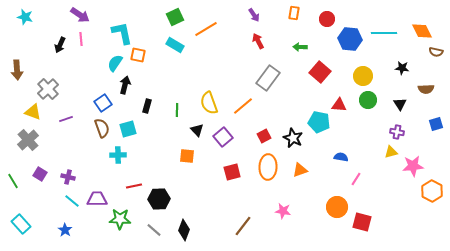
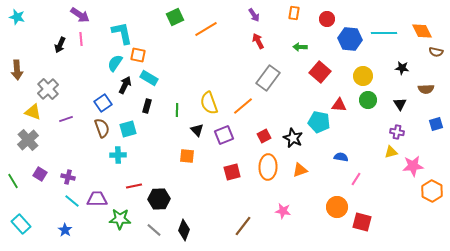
cyan star at (25, 17): moved 8 px left
cyan rectangle at (175, 45): moved 26 px left, 33 px down
black arrow at (125, 85): rotated 12 degrees clockwise
purple square at (223, 137): moved 1 px right, 2 px up; rotated 18 degrees clockwise
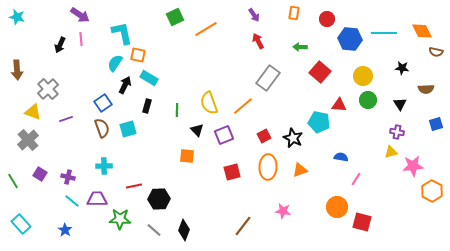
cyan cross at (118, 155): moved 14 px left, 11 px down
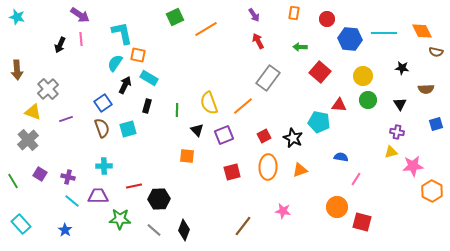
purple trapezoid at (97, 199): moved 1 px right, 3 px up
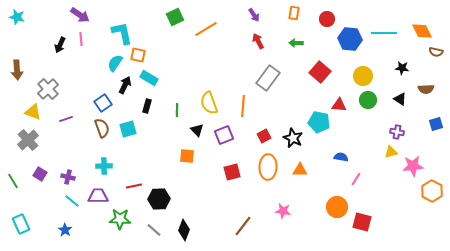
green arrow at (300, 47): moved 4 px left, 4 px up
black triangle at (400, 104): moved 5 px up; rotated 24 degrees counterclockwise
orange line at (243, 106): rotated 45 degrees counterclockwise
orange triangle at (300, 170): rotated 21 degrees clockwise
cyan rectangle at (21, 224): rotated 18 degrees clockwise
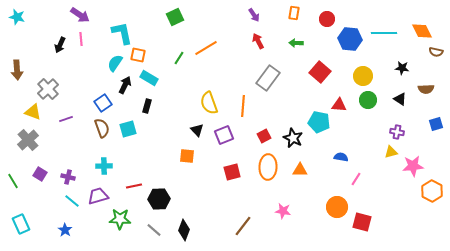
orange line at (206, 29): moved 19 px down
green line at (177, 110): moved 2 px right, 52 px up; rotated 32 degrees clockwise
purple trapezoid at (98, 196): rotated 15 degrees counterclockwise
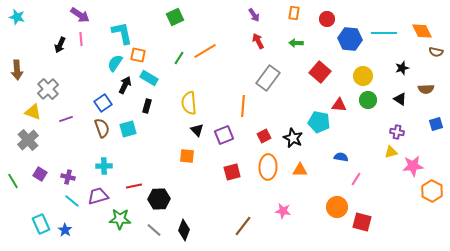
orange line at (206, 48): moved 1 px left, 3 px down
black star at (402, 68): rotated 24 degrees counterclockwise
yellow semicircle at (209, 103): moved 20 px left; rotated 15 degrees clockwise
cyan rectangle at (21, 224): moved 20 px right
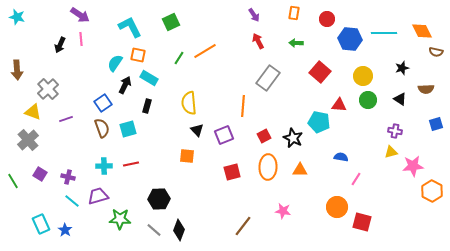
green square at (175, 17): moved 4 px left, 5 px down
cyan L-shape at (122, 33): moved 8 px right, 6 px up; rotated 15 degrees counterclockwise
purple cross at (397, 132): moved 2 px left, 1 px up
red line at (134, 186): moved 3 px left, 22 px up
black diamond at (184, 230): moved 5 px left
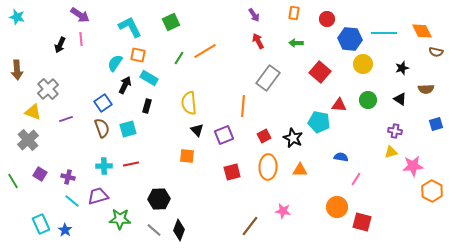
yellow circle at (363, 76): moved 12 px up
brown line at (243, 226): moved 7 px right
